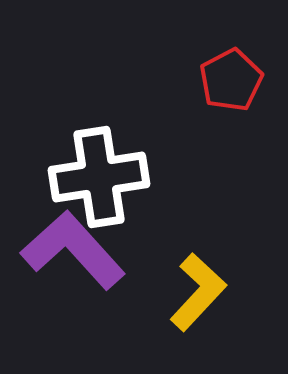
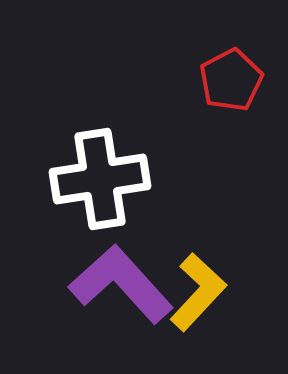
white cross: moved 1 px right, 2 px down
purple L-shape: moved 48 px right, 34 px down
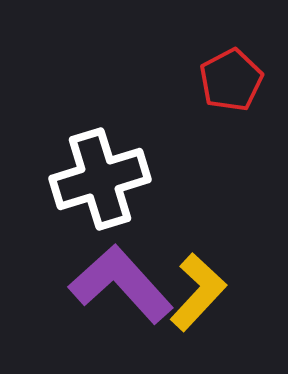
white cross: rotated 8 degrees counterclockwise
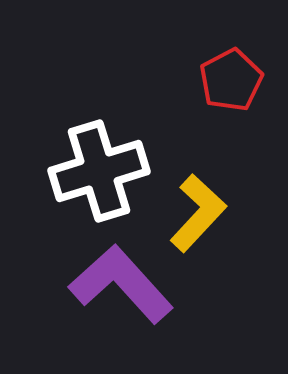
white cross: moved 1 px left, 8 px up
yellow L-shape: moved 79 px up
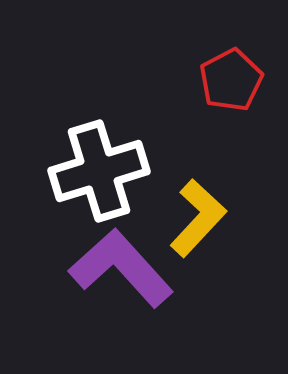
yellow L-shape: moved 5 px down
purple L-shape: moved 16 px up
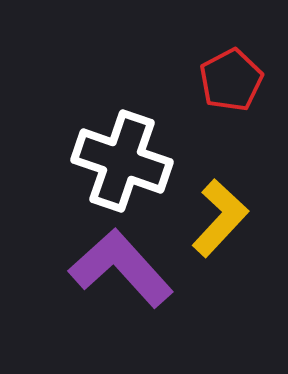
white cross: moved 23 px right, 10 px up; rotated 36 degrees clockwise
yellow L-shape: moved 22 px right
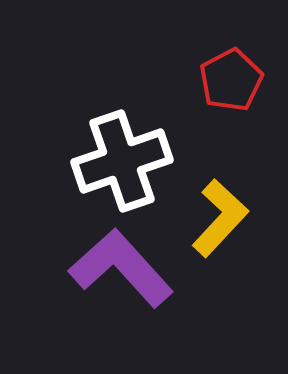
white cross: rotated 38 degrees counterclockwise
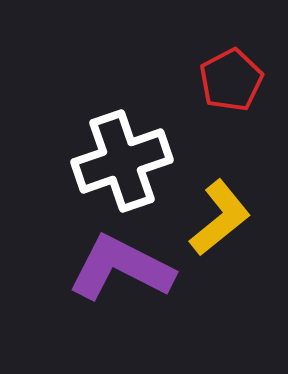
yellow L-shape: rotated 8 degrees clockwise
purple L-shape: rotated 21 degrees counterclockwise
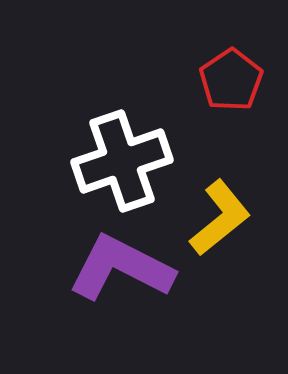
red pentagon: rotated 6 degrees counterclockwise
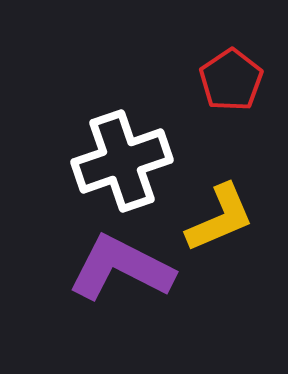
yellow L-shape: rotated 16 degrees clockwise
